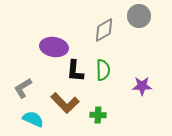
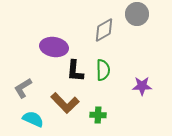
gray circle: moved 2 px left, 2 px up
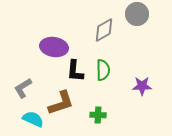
brown L-shape: moved 4 px left; rotated 64 degrees counterclockwise
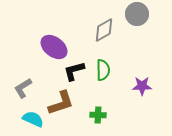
purple ellipse: rotated 28 degrees clockwise
black L-shape: moved 1 px left; rotated 70 degrees clockwise
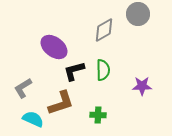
gray circle: moved 1 px right
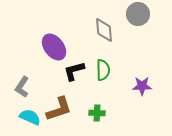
gray diamond: rotated 65 degrees counterclockwise
purple ellipse: rotated 16 degrees clockwise
gray L-shape: moved 1 px left, 1 px up; rotated 25 degrees counterclockwise
brown L-shape: moved 2 px left, 6 px down
green cross: moved 1 px left, 2 px up
cyan semicircle: moved 3 px left, 2 px up
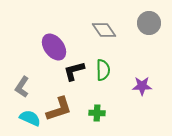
gray circle: moved 11 px right, 9 px down
gray diamond: rotated 30 degrees counterclockwise
cyan semicircle: moved 1 px down
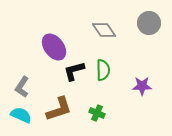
green cross: rotated 21 degrees clockwise
cyan semicircle: moved 9 px left, 3 px up
